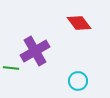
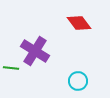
purple cross: rotated 28 degrees counterclockwise
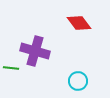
purple cross: rotated 16 degrees counterclockwise
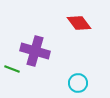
green line: moved 1 px right, 1 px down; rotated 14 degrees clockwise
cyan circle: moved 2 px down
